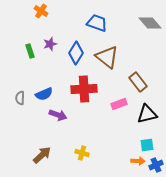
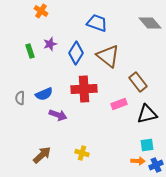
brown triangle: moved 1 px right, 1 px up
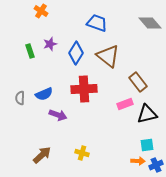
pink rectangle: moved 6 px right
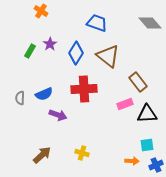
purple star: rotated 16 degrees counterclockwise
green rectangle: rotated 48 degrees clockwise
black triangle: rotated 10 degrees clockwise
orange arrow: moved 6 px left
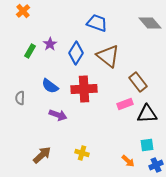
orange cross: moved 18 px left; rotated 16 degrees clockwise
blue semicircle: moved 6 px right, 8 px up; rotated 60 degrees clockwise
orange arrow: moved 4 px left; rotated 40 degrees clockwise
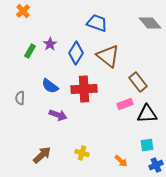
orange arrow: moved 7 px left
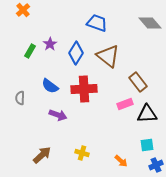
orange cross: moved 1 px up
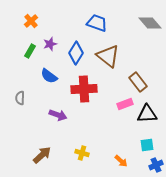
orange cross: moved 8 px right, 11 px down
purple star: rotated 16 degrees clockwise
blue semicircle: moved 1 px left, 10 px up
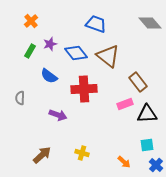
blue trapezoid: moved 1 px left, 1 px down
blue diamond: rotated 70 degrees counterclockwise
orange arrow: moved 3 px right, 1 px down
blue cross: rotated 24 degrees counterclockwise
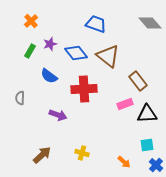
brown rectangle: moved 1 px up
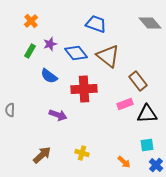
gray semicircle: moved 10 px left, 12 px down
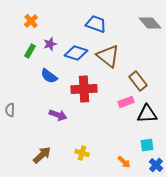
blue diamond: rotated 35 degrees counterclockwise
pink rectangle: moved 1 px right, 2 px up
